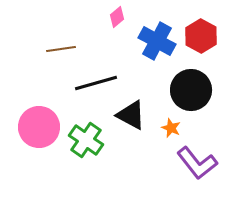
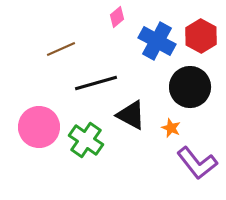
brown line: rotated 16 degrees counterclockwise
black circle: moved 1 px left, 3 px up
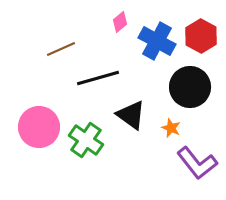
pink diamond: moved 3 px right, 5 px down
black line: moved 2 px right, 5 px up
black triangle: rotated 8 degrees clockwise
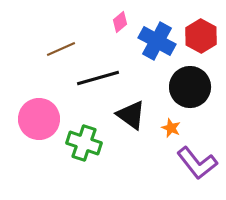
pink circle: moved 8 px up
green cross: moved 2 px left, 3 px down; rotated 16 degrees counterclockwise
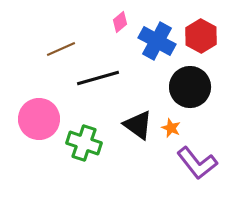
black triangle: moved 7 px right, 10 px down
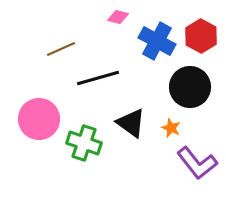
pink diamond: moved 2 px left, 5 px up; rotated 55 degrees clockwise
black triangle: moved 7 px left, 2 px up
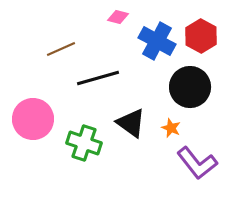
pink circle: moved 6 px left
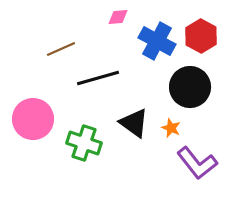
pink diamond: rotated 20 degrees counterclockwise
black triangle: moved 3 px right
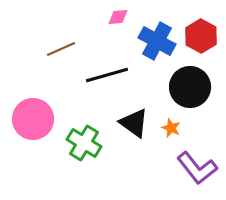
black line: moved 9 px right, 3 px up
green cross: rotated 12 degrees clockwise
purple L-shape: moved 5 px down
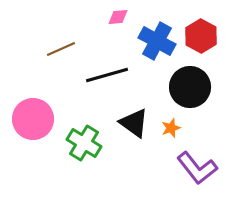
orange star: rotated 30 degrees clockwise
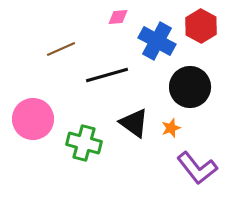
red hexagon: moved 10 px up
green cross: rotated 16 degrees counterclockwise
